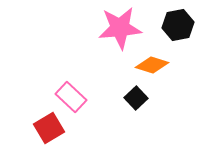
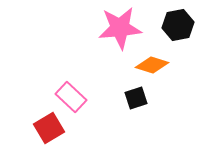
black square: rotated 25 degrees clockwise
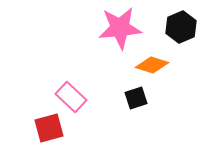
black hexagon: moved 3 px right, 2 px down; rotated 12 degrees counterclockwise
red square: rotated 16 degrees clockwise
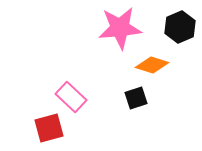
black hexagon: moved 1 px left
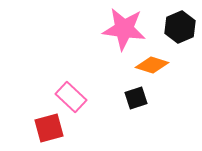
pink star: moved 4 px right, 1 px down; rotated 12 degrees clockwise
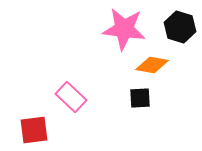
black hexagon: rotated 20 degrees counterclockwise
orange diamond: rotated 8 degrees counterclockwise
black square: moved 4 px right; rotated 15 degrees clockwise
red square: moved 15 px left, 2 px down; rotated 8 degrees clockwise
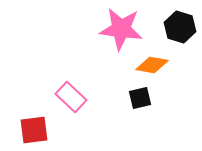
pink star: moved 3 px left
black square: rotated 10 degrees counterclockwise
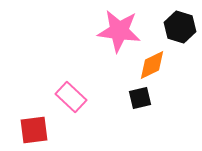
pink star: moved 2 px left, 2 px down
orange diamond: rotated 36 degrees counterclockwise
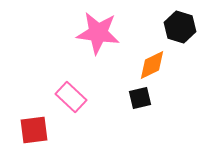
pink star: moved 21 px left, 2 px down
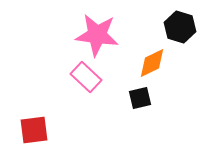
pink star: moved 1 px left, 2 px down
orange diamond: moved 2 px up
pink rectangle: moved 15 px right, 20 px up
